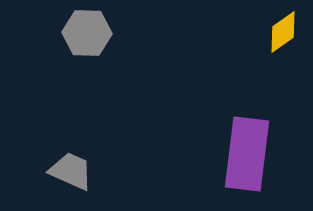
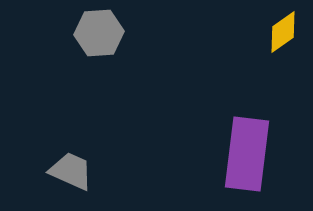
gray hexagon: moved 12 px right; rotated 6 degrees counterclockwise
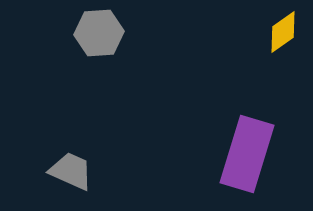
purple rectangle: rotated 10 degrees clockwise
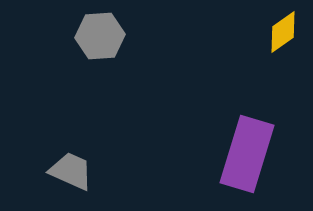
gray hexagon: moved 1 px right, 3 px down
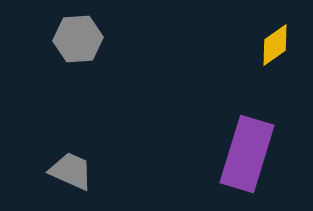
yellow diamond: moved 8 px left, 13 px down
gray hexagon: moved 22 px left, 3 px down
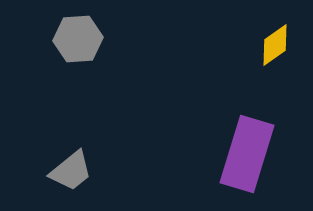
gray trapezoid: rotated 117 degrees clockwise
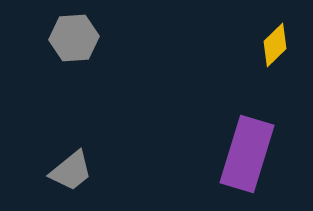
gray hexagon: moved 4 px left, 1 px up
yellow diamond: rotated 9 degrees counterclockwise
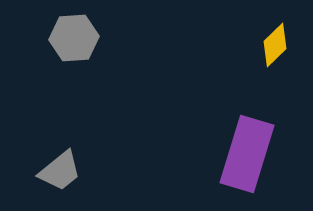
gray trapezoid: moved 11 px left
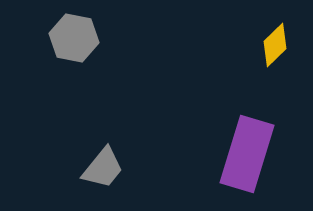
gray hexagon: rotated 15 degrees clockwise
gray trapezoid: moved 43 px right, 3 px up; rotated 12 degrees counterclockwise
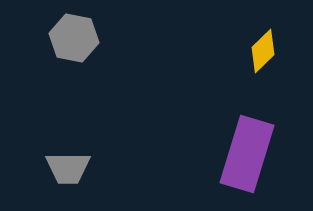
yellow diamond: moved 12 px left, 6 px down
gray trapezoid: moved 35 px left; rotated 51 degrees clockwise
